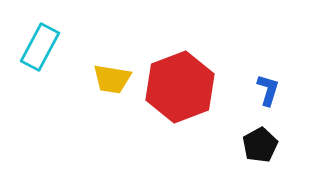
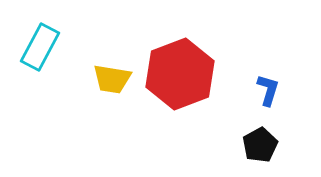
red hexagon: moved 13 px up
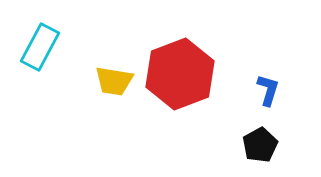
yellow trapezoid: moved 2 px right, 2 px down
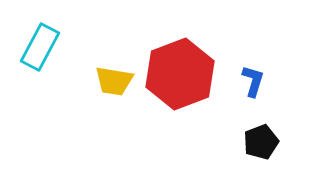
blue L-shape: moved 15 px left, 9 px up
black pentagon: moved 1 px right, 3 px up; rotated 8 degrees clockwise
